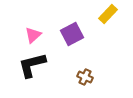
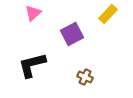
pink triangle: moved 22 px up
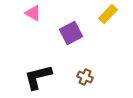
pink triangle: rotated 48 degrees counterclockwise
purple square: moved 1 px left, 1 px up
black L-shape: moved 6 px right, 12 px down
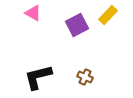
yellow rectangle: moved 1 px down
purple square: moved 6 px right, 8 px up
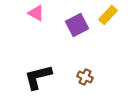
pink triangle: moved 3 px right
